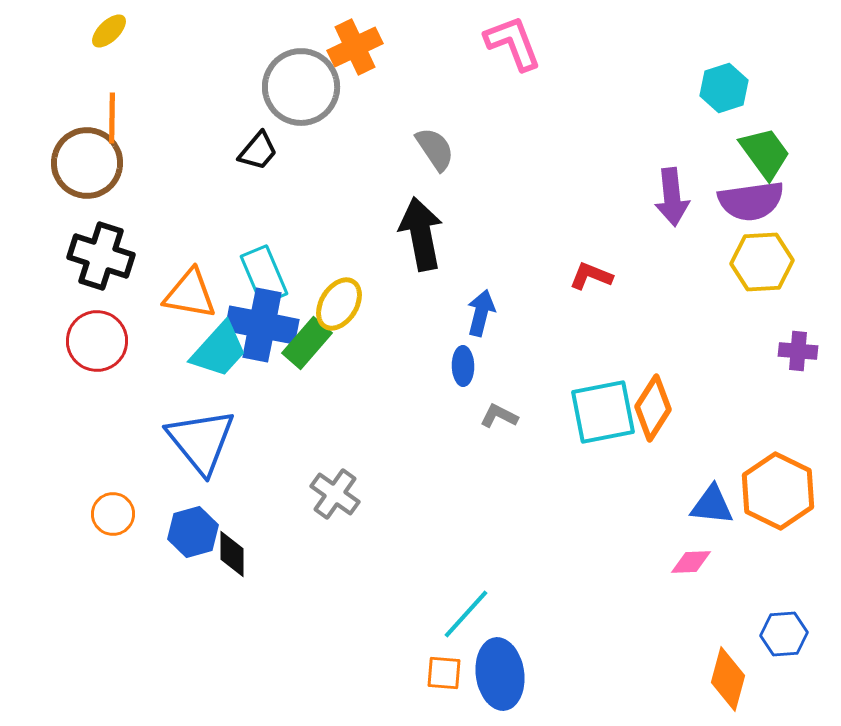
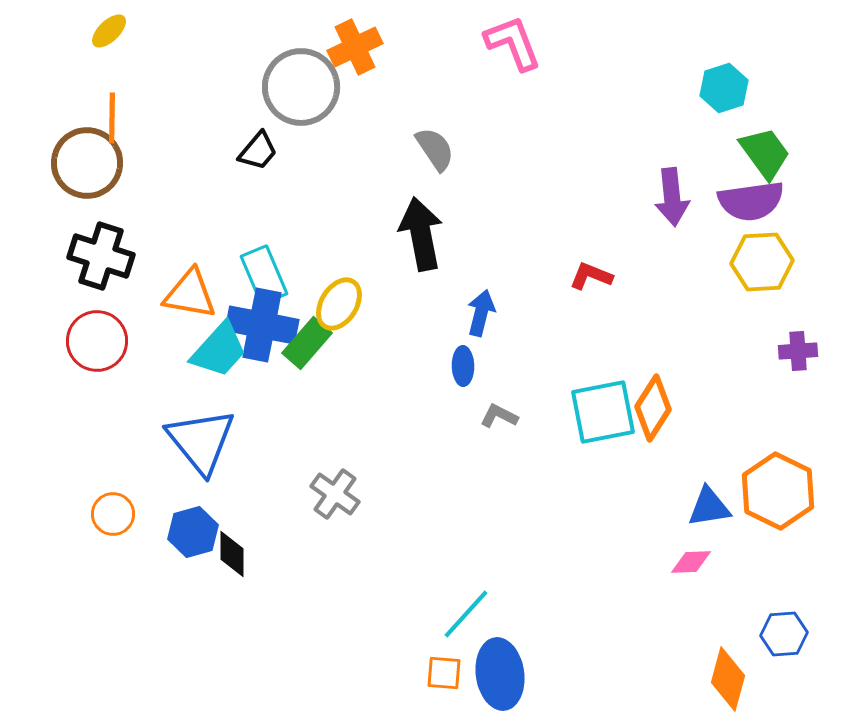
purple cross at (798, 351): rotated 9 degrees counterclockwise
blue triangle at (712, 505): moved 3 px left, 2 px down; rotated 15 degrees counterclockwise
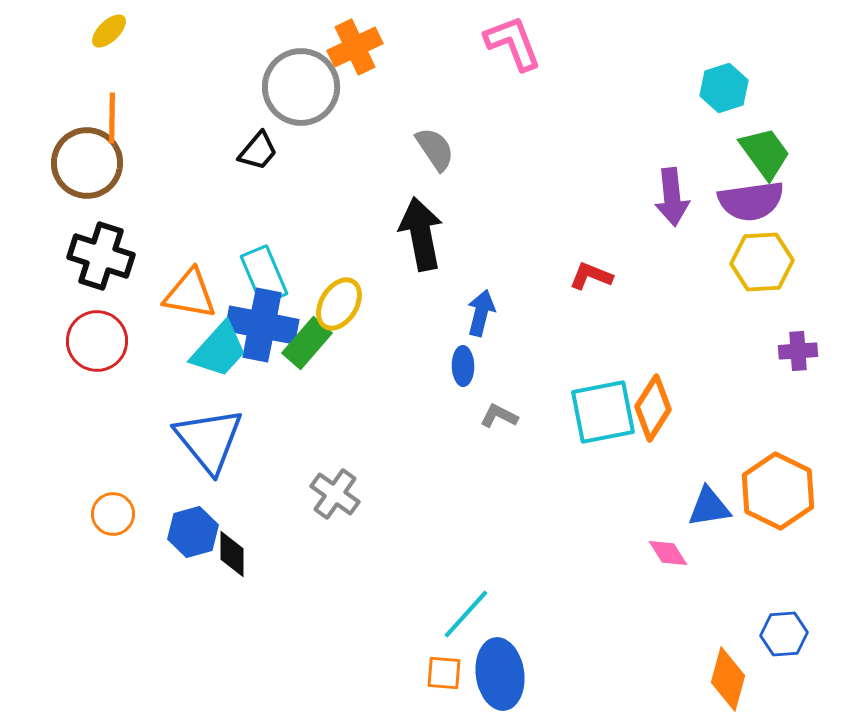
blue triangle at (201, 441): moved 8 px right, 1 px up
pink diamond at (691, 562): moved 23 px left, 9 px up; rotated 60 degrees clockwise
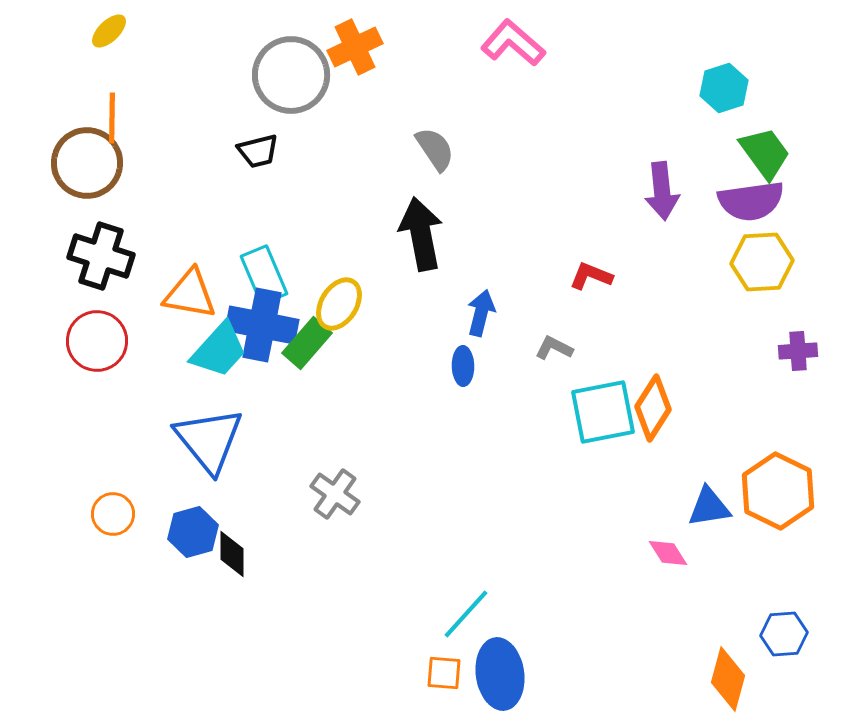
pink L-shape at (513, 43): rotated 28 degrees counterclockwise
gray circle at (301, 87): moved 10 px left, 12 px up
black trapezoid at (258, 151): rotated 36 degrees clockwise
purple arrow at (672, 197): moved 10 px left, 6 px up
gray L-shape at (499, 416): moved 55 px right, 68 px up
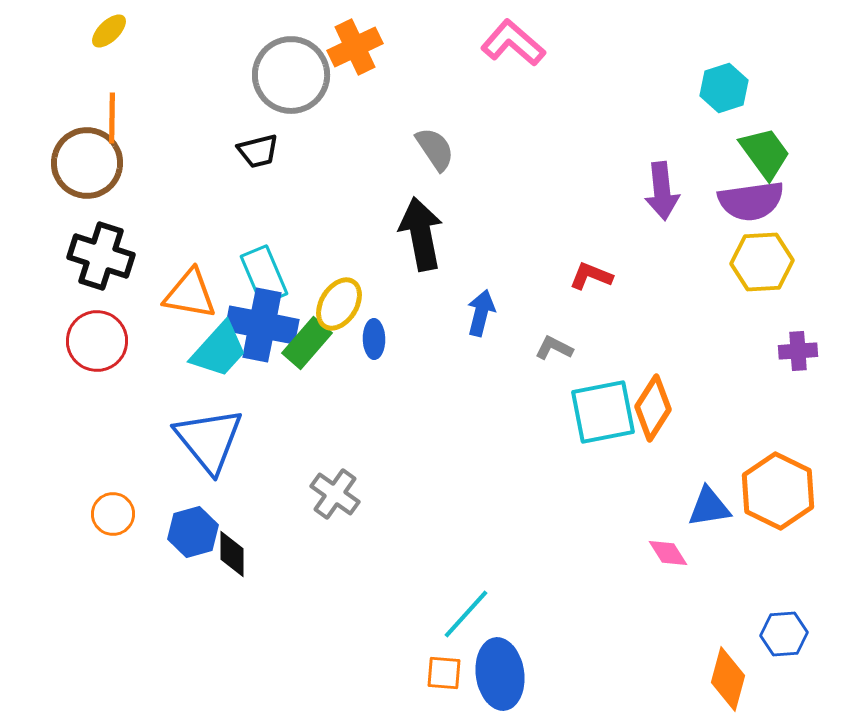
blue ellipse at (463, 366): moved 89 px left, 27 px up
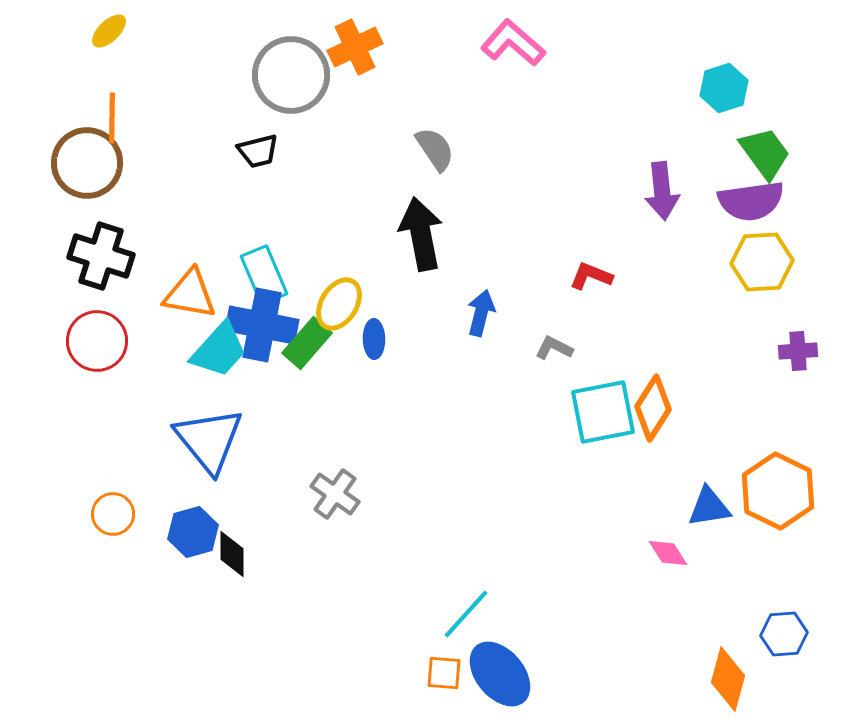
blue ellipse at (500, 674): rotated 32 degrees counterclockwise
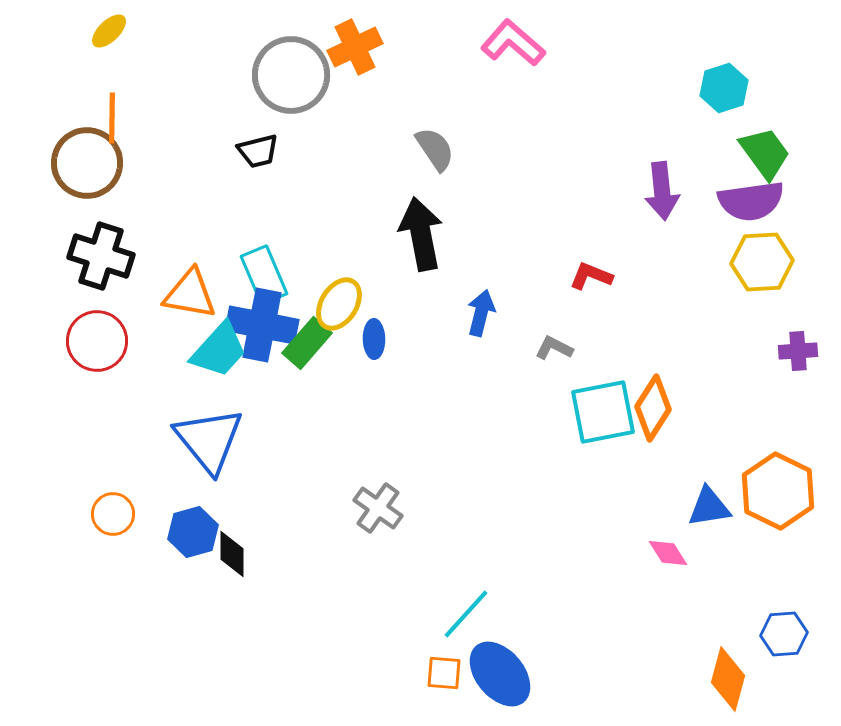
gray cross at (335, 494): moved 43 px right, 14 px down
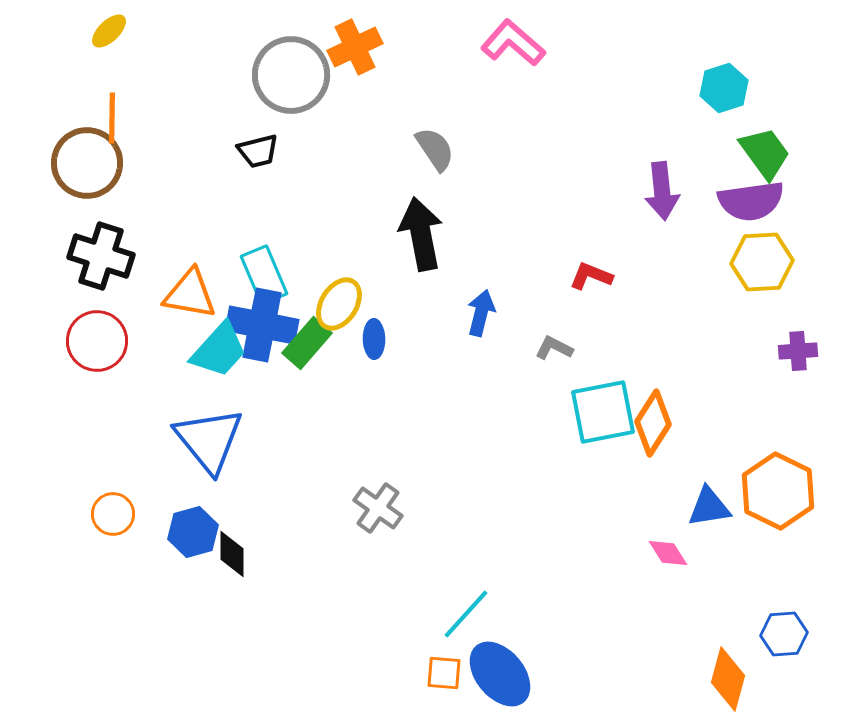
orange diamond at (653, 408): moved 15 px down
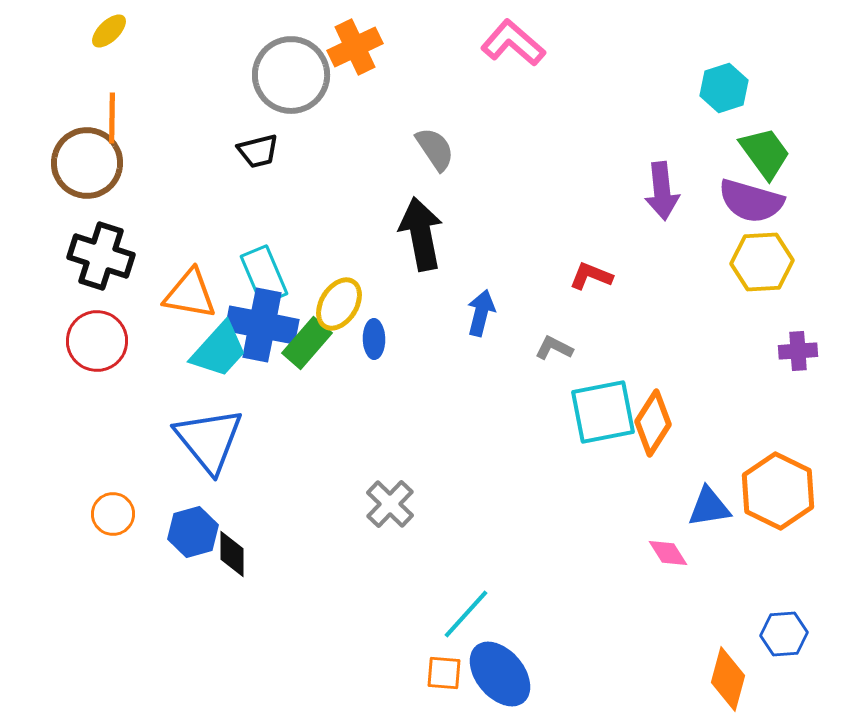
purple semicircle at (751, 201): rotated 24 degrees clockwise
gray cross at (378, 508): moved 12 px right, 4 px up; rotated 9 degrees clockwise
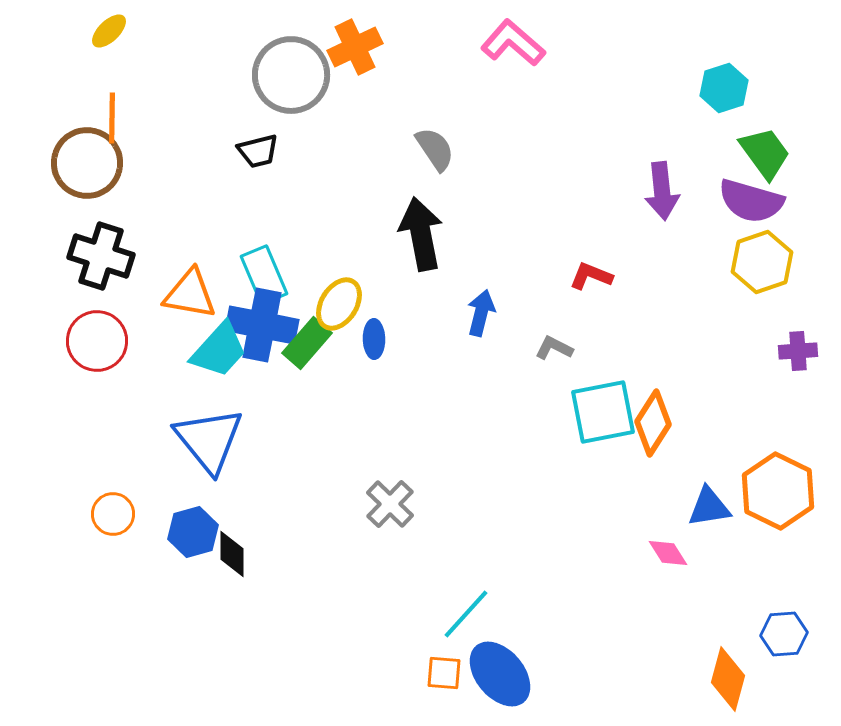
yellow hexagon at (762, 262): rotated 16 degrees counterclockwise
